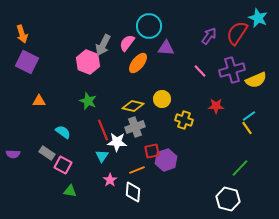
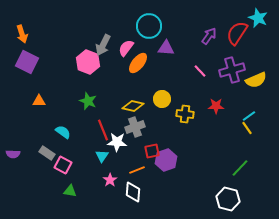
pink semicircle: moved 1 px left, 5 px down
yellow cross: moved 1 px right, 6 px up; rotated 12 degrees counterclockwise
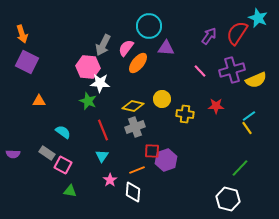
pink hexagon: moved 5 px down; rotated 15 degrees counterclockwise
white star: moved 17 px left, 59 px up
red square: rotated 14 degrees clockwise
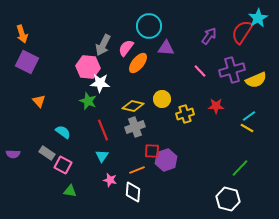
cyan star: rotated 18 degrees clockwise
red semicircle: moved 5 px right, 1 px up
orange triangle: rotated 48 degrees clockwise
yellow cross: rotated 24 degrees counterclockwise
yellow line: rotated 24 degrees counterclockwise
pink star: rotated 24 degrees counterclockwise
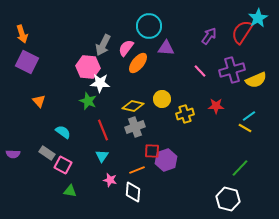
yellow line: moved 2 px left
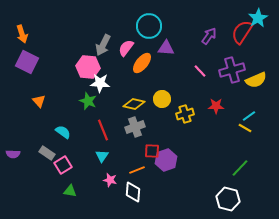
orange ellipse: moved 4 px right
yellow diamond: moved 1 px right, 2 px up
pink square: rotated 30 degrees clockwise
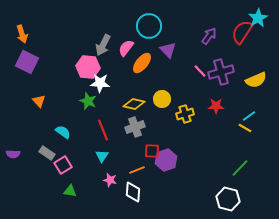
purple triangle: moved 2 px right, 2 px down; rotated 42 degrees clockwise
purple cross: moved 11 px left, 2 px down
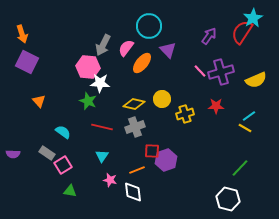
cyan star: moved 5 px left
red line: moved 1 px left, 3 px up; rotated 55 degrees counterclockwise
white diamond: rotated 10 degrees counterclockwise
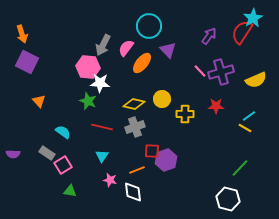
yellow cross: rotated 18 degrees clockwise
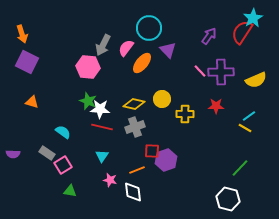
cyan circle: moved 2 px down
purple cross: rotated 15 degrees clockwise
white star: moved 26 px down
orange triangle: moved 7 px left, 1 px down; rotated 32 degrees counterclockwise
